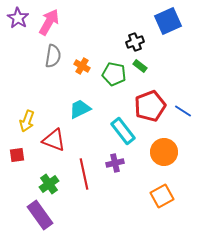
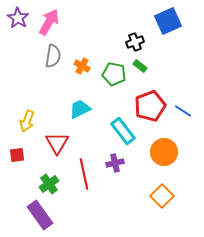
red triangle: moved 3 px right, 3 px down; rotated 40 degrees clockwise
orange square: rotated 15 degrees counterclockwise
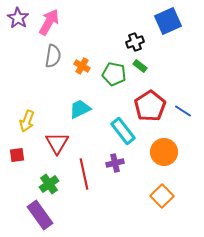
red pentagon: rotated 12 degrees counterclockwise
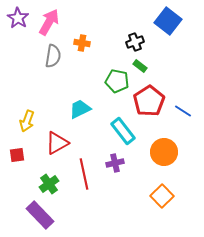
blue square: rotated 28 degrees counterclockwise
orange cross: moved 23 px up; rotated 21 degrees counterclockwise
green pentagon: moved 3 px right, 7 px down
red pentagon: moved 1 px left, 5 px up
red triangle: rotated 30 degrees clockwise
purple rectangle: rotated 8 degrees counterclockwise
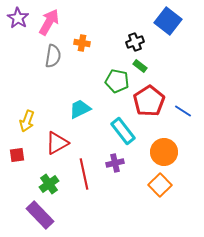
orange square: moved 2 px left, 11 px up
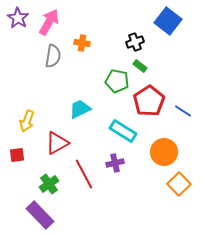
cyan rectangle: rotated 20 degrees counterclockwise
red line: rotated 16 degrees counterclockwise
orange square: moved 19 px right, 1 px up
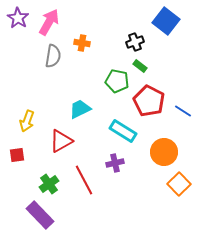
blue square: moved 2 px left
red pentagon: rotated 12 degrees counterclockwise
red triangle: moved 4 px right, 2 px up
red line: moved 6 px down
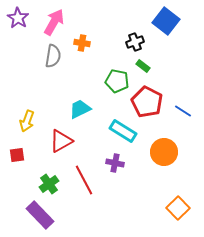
pink arrow: moved 5 px right
green rectangle: moved 3 px right
red pentagon: moved 2 px left, 1 px down
purple cross: rotated 24 degrees clockwise
orange square: moved 1 px left, 24 px down
